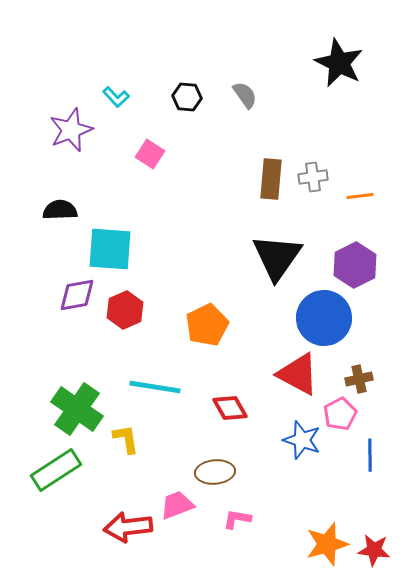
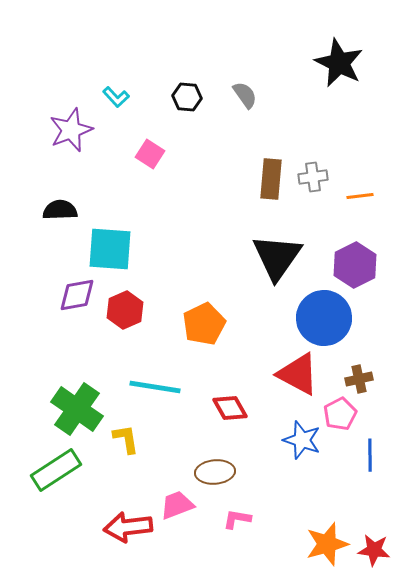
orange pentagon: moved 3 px left, 1 px up
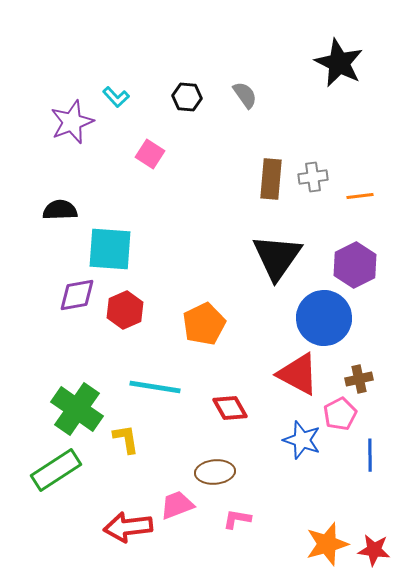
purple star: moved 1 px right, 8 px up
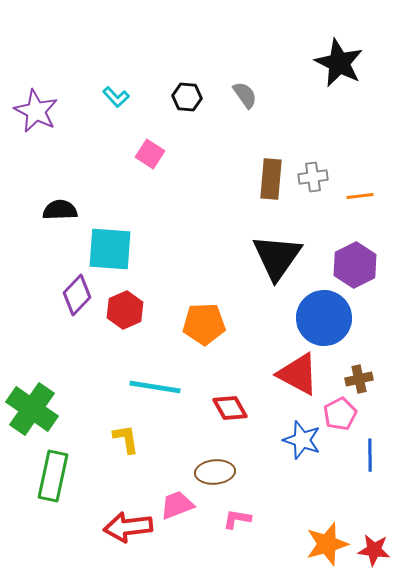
purple star: moved 36 px left, 11 px up; rotated 24 degrees counterclockwise
purple diamond: rotated 36 degrees counterclockwise
orange pentagon: rotated 24 degrees clockwise
green cross: moved 45 px left
green rectangle: moved 3 px left, 6 px down; rotated 45 degrees counterclockwise
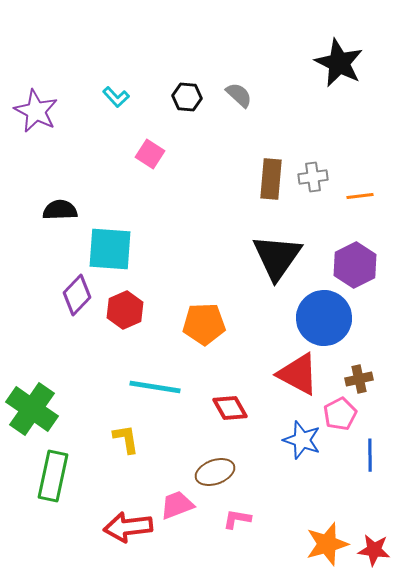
gray semicircle: moved 6 px left; rotated 12 degrees counterclockwise
brown ellipse: rotated 15 degrees counterclockwise
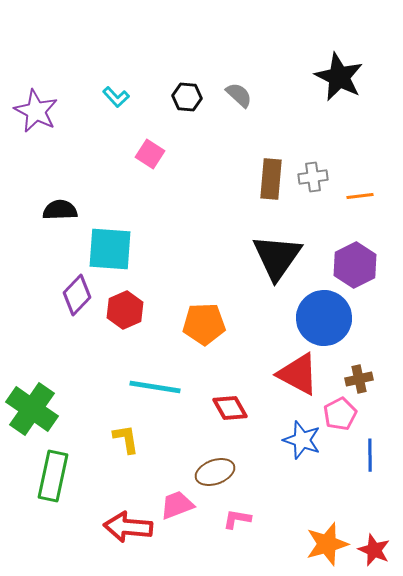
black star: moved 14 px down
red arrow: rotated 12 degrees clockwise
red star: rotated 16 degrees clockwise
